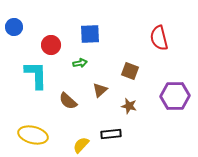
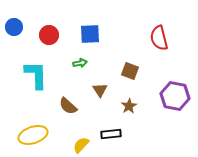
red circle: moved 2 px left, 10 px up
brown triangle: rotated 21 degrees counterclockwise
purple hexagon: rotated 12 degrees clockwise
brown semicircle: moved 5 px down
brown star: rotated 28 degrees clockwise
yellow ellipse: rotated 32 degrees counterclockwise
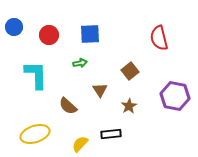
brown square: rotated 30 degrees clockwise
yellow ellipse: moved 2 px right, 1 px up
yellow semicircle: moved 1 px left, 1 px up
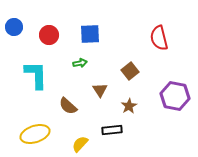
black rectangle: moved 1 px right, 4 px up
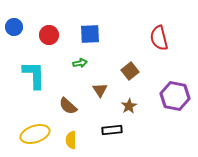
cyan L-shape: moved 2 px left
yellow semicircle: moved 9 px left, 4 px up; rotated 42 degrees counterclockwise
